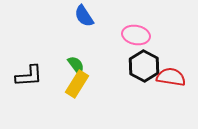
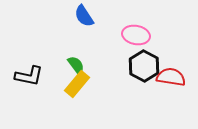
black L-shape: rotated 16 degrees clockwise
yellow rectangle: rotated 8 degrees clockwise
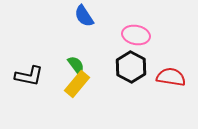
black hexagon: moved 13 px left, 1 px down
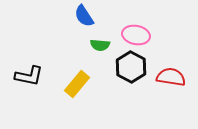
green semicircle: moved 24 px right, 20 px up; rotated 132 degrees clockwise
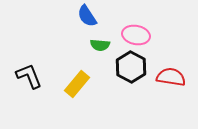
blue semicircle: moved 3 px right
black L-shape: rotated 124 degrees counterclockwise
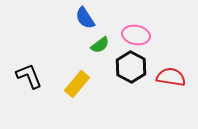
blue semicircle: moved 2 px left, 2 px down
green semicircle: rotated 42 degrees counterclockwise
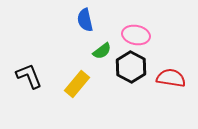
blue semicircle: moved 2 px down; rotated 20 degrees clockwise
green semicircle: moved 2 px right, 6 px down
red semicircle: moved 1 px down
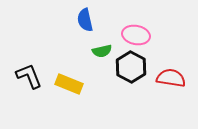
green semicircle: rotated 24 degrees clockwise
yellow rectangle: moved 8 px left; rotated 72 degrees clockwise
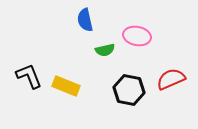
pink ellipse: moved 1 px right, 1 px down
green semicircle: moved 3 px right, 1 px up
black hexagon: moved 2 px left, 23 px down; rotated 16 degrees counterclockwise
red semicircle: moved 1 px down; rotated 32 degrees counterclockwise
yellow rectangle: moved 3 px left, 2 px down
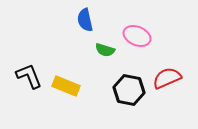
pink ellipse: rotated 12 degrees clockwise
green semicircle: rotated 30 degrees clockwise
red semicircle: moved 4 px left, 1 px up
